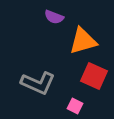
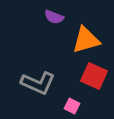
orange triangle: moved 3 px right, 1 px up
pink square: moved 3 px left
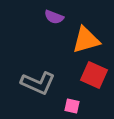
red square: moved 1 px up
pink square: rotated 14 degrees counterclockwise
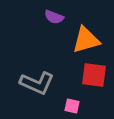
red square: rotated 16 degrees counterclockwise
gray L-shape: moved 1 px left
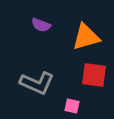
purple semicircle: moved 13 px left, 8 px down
orange triangle: moved 3 px up
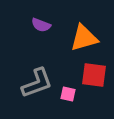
orange triangle: moved 2 px left, 1 px down
gray L-shape: rotated 44 degrees counterclockwise
pink square: moved 4 px left, 12 px up
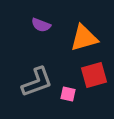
red square: rotated 24 degrees counterclockwise
gray L-shape: moved 1 px up
